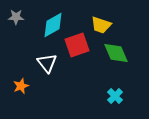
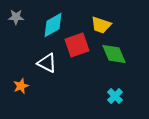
green diamond: moved 2 px left, 1 px down
white triangle: rotated 25 degrees counterclockwise
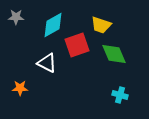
orange star: moved 1 px left, 2 px down; rotated 21 degrees clockwise
cyan cross: moved 5 px right, 1 px up; rotated 28 degrees counterclockwise
